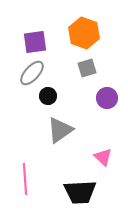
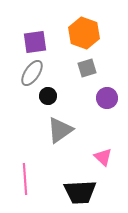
gray ellipse: rotated 8 degrees counterclockwise
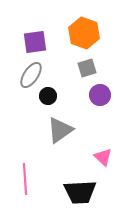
gray ellipse: moved 1 px left, 2 px down
purple circle: moved 7 px left, 3 px up
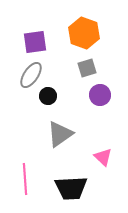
gray triangle: moved 4 px down
black trapezoid: moved 9 px left, 4 px up
